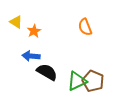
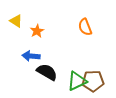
yellow triangle: moved 1 px up
orange star: moved 3 px right
brown pentagon: rotated 25 degrees counterclockwise
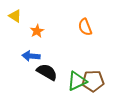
yellow triangle: moved 1 px left, 5 px up
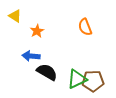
green triangle: moved 2 px up
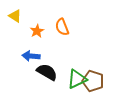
orange semicircle: moved 23 px left
brown pentagon: rotated 20 degrees clockwise
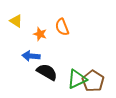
yellow triangle: moved 1 px right, 5 px down
orange star: moved 3 px right, 3 px down; rotated 24 degrees counterclockwise
brown pentagon: rotated 15 degrees clockwise
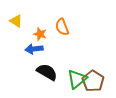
blue arrow: moved 3 px right, 7 px up; rotated 12 degrees counterclockwise
green triangle: rotated 15 degrees counterclockwise
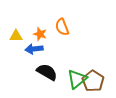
yellow triangle: moved 15 px down; rotated 32 degrees counterclockwise
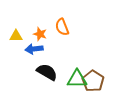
green triangle: rotated 40 degrees clockwise
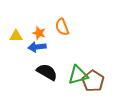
orange star: moved 1 px left, 1 px up
blue arrow: moved 3 px right, 2 px up
green triangle: moved 1 px right, 4 px up; rotated 15 degrees counterclockwise
